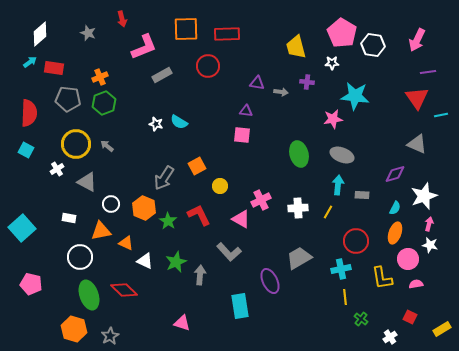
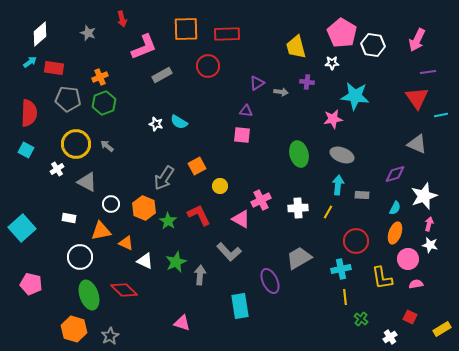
purple triangle at (257, 83): rotated 42 degrees counterclockwise
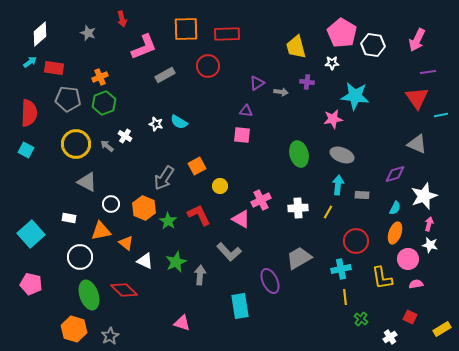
gray rectangle at (162, 75): moved 3 px right
white cross at (57, 169): moved 68 px right, 33 px up; rotated 24 degrees counterclockwise
cyan square at (22, 228): moved 9 px right, 6 px down
orange triangle at (126, 243): rotated 14 degrees clockwise
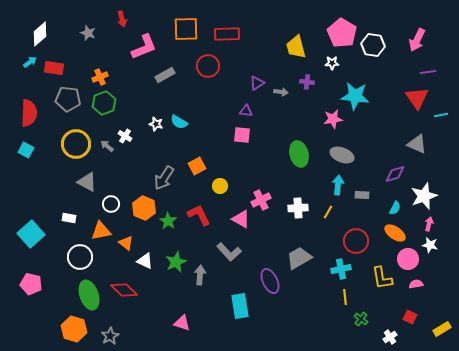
orange ellipse at (395, 233): rotated 75 degrees counterclockwise
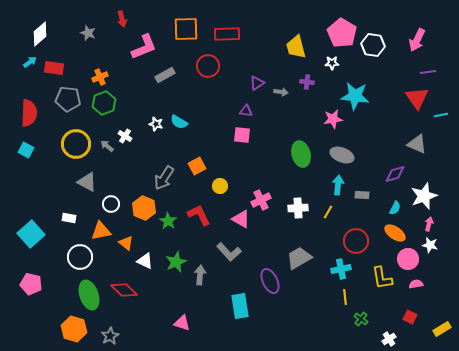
green ellipse at (299, 154): moved 2 px right
white cross at (390, 337): moved 1 px left, 2 px down
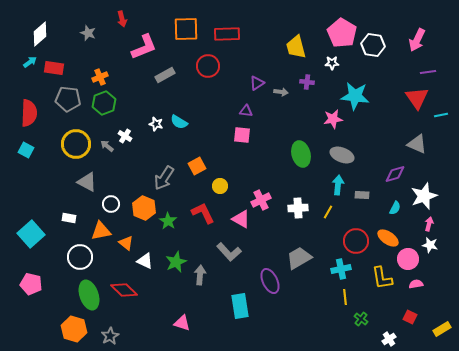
red L-shape at (199, 215): moved 4 px right, 2 px up
orange ellipse at (395, 233): moved 7 px left, 5 px down
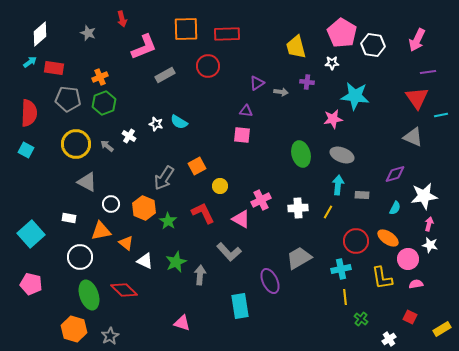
white cross at (125, 136): moved 4 px right
gray triangle at (417, 144): moved 4 px left, 7 px up
white star at (424, 196): rotated 12 degrees clockwise
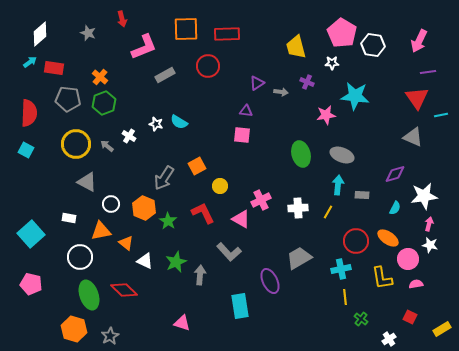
pink arrow at (417, 40): moved 2 px right, 1 px down
orange cross at (100, 77): rotated 28 degrees counterclockwise
purple cross at (307, 82): rotated 16 degrees clockwise
pink star at (333, 119): moved 7 px left, 4 px up
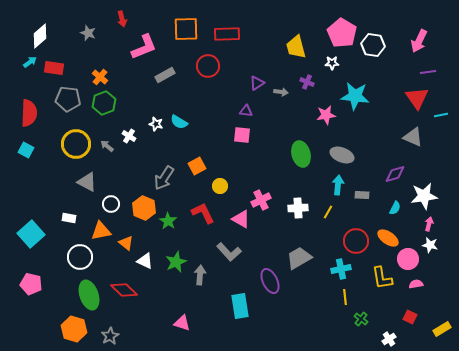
white diamond at (40, 34): moved 2 px down
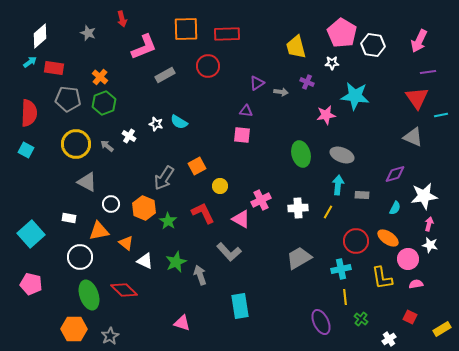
orange triangle at (101, 231): moved 2 px left
gray arrow at (200, 275): rotated 24 degrees counterclockwise
purple ellipse at (270, 281): moved 51 px right, 41 px down
orange hexagon at (74, 329): rotated 15 degrees counterclockwise
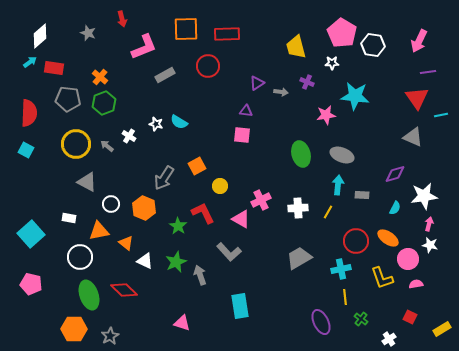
green star at (168, 221): moved 10 px right, 5 px down
yellow L-shape at (382, 278): rotated 10 degrees counterclockwise
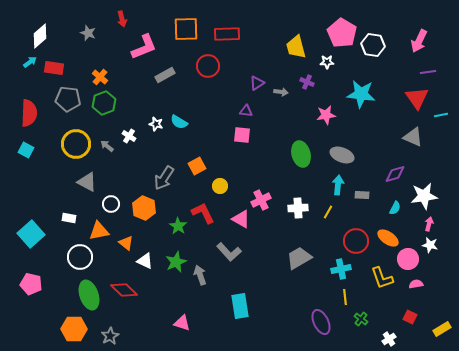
white star at (332, 63): moved 5 px left, 1 px up
cyan star at (355, 96): moved 6 px right, 2 px up
